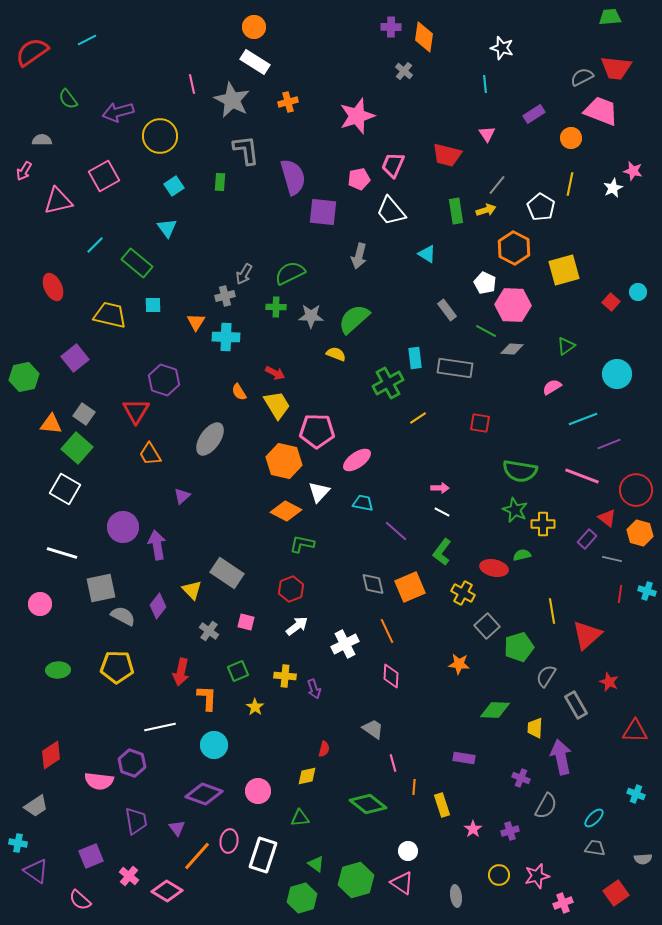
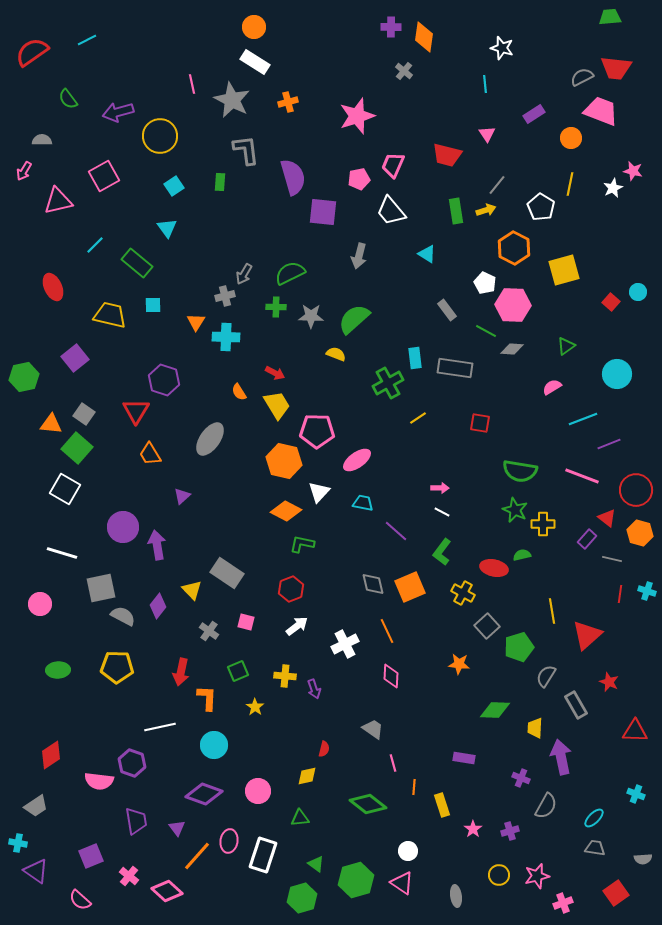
pink diamond at (167, 891): rotated 12 degrees clockwise
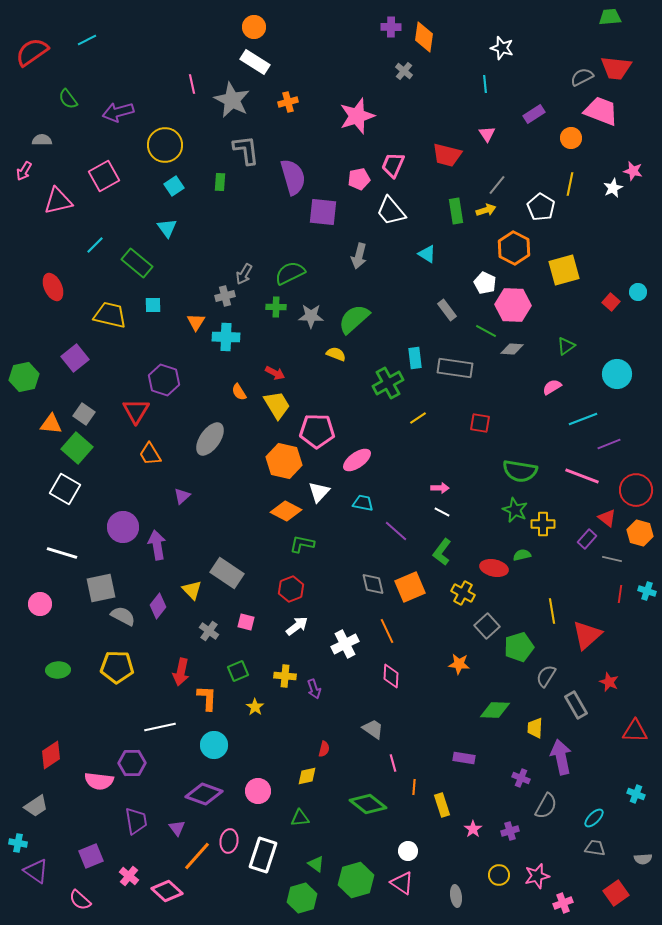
yellow circle at (160, 136): moved 5 px right, 9 px down
purple hexagon at (132, 763): rotated 20 degrees counterclockwise
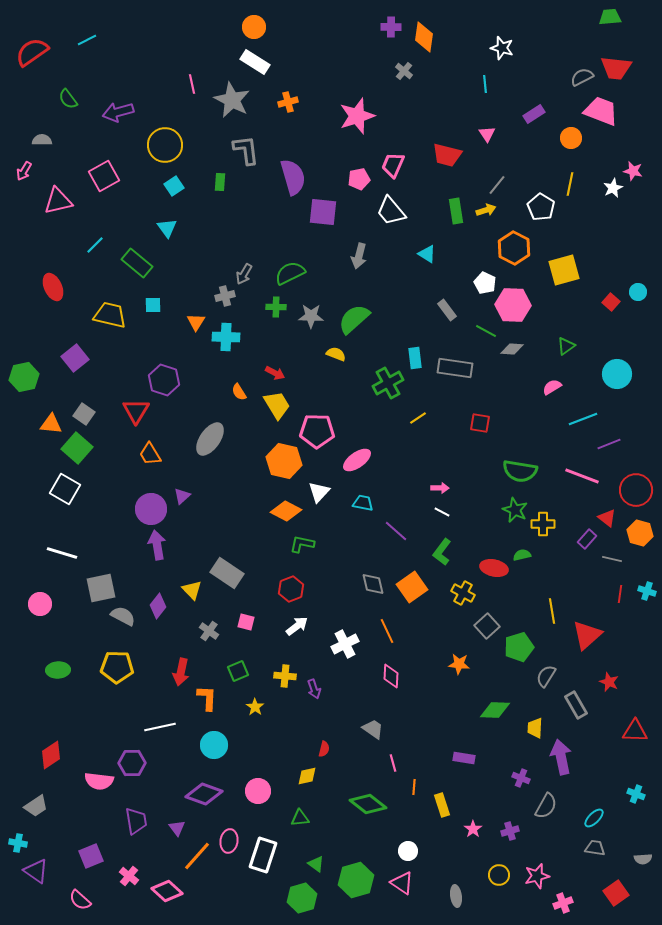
purple circle at (123, 527): moved 28 px right, 18 px up
orange square at (410, 587): moved 2 px right; rotated 12 degrees counterclockwise
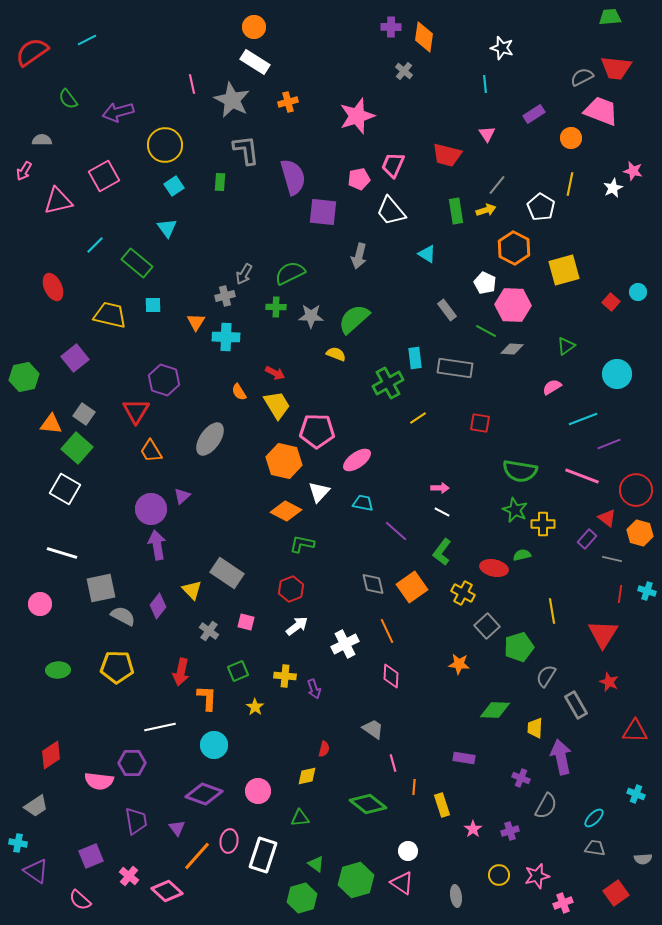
orange trapezoid at (150, 454): moved 1 px right, 3 px up
red triangle at (587, 635): moved 16 px right, 1 px up; rotated 16 degrees counterclockwise
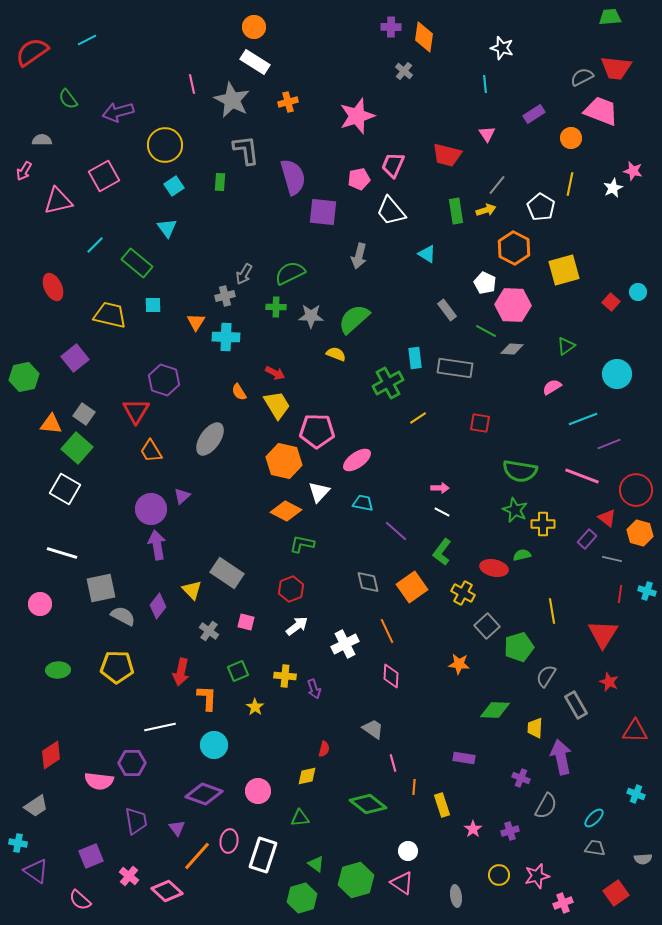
gray diamond at (373, 584): moved 5 px left, 2 px up
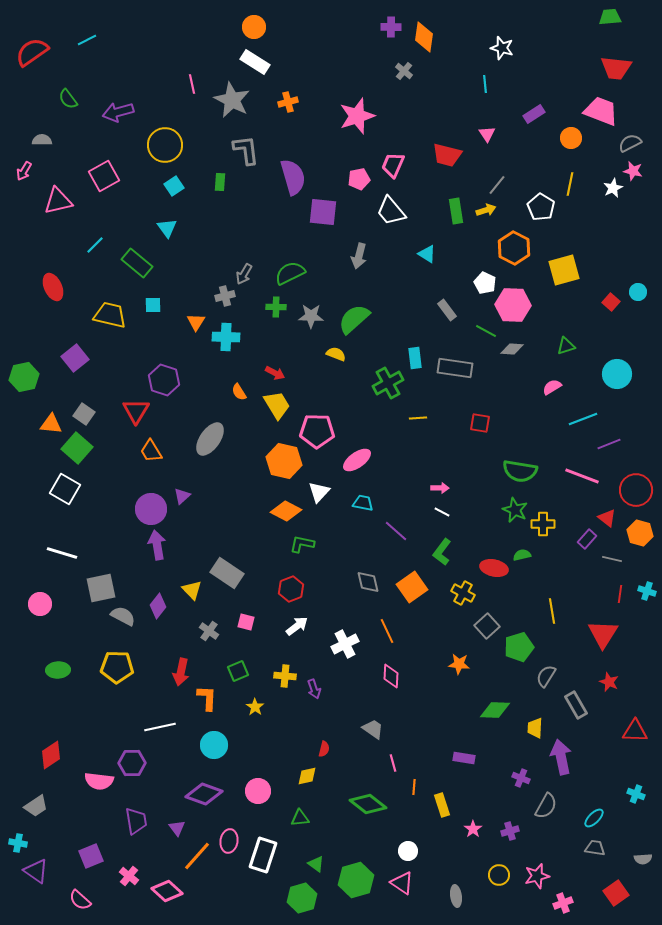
gray semicircle at (582, 77): moved 48 px right, 66 px down
green triangle at (566, 346): rotated 18 degrees clockwise
yellow line at (418, 418): rotated 30 degrees clockwise
